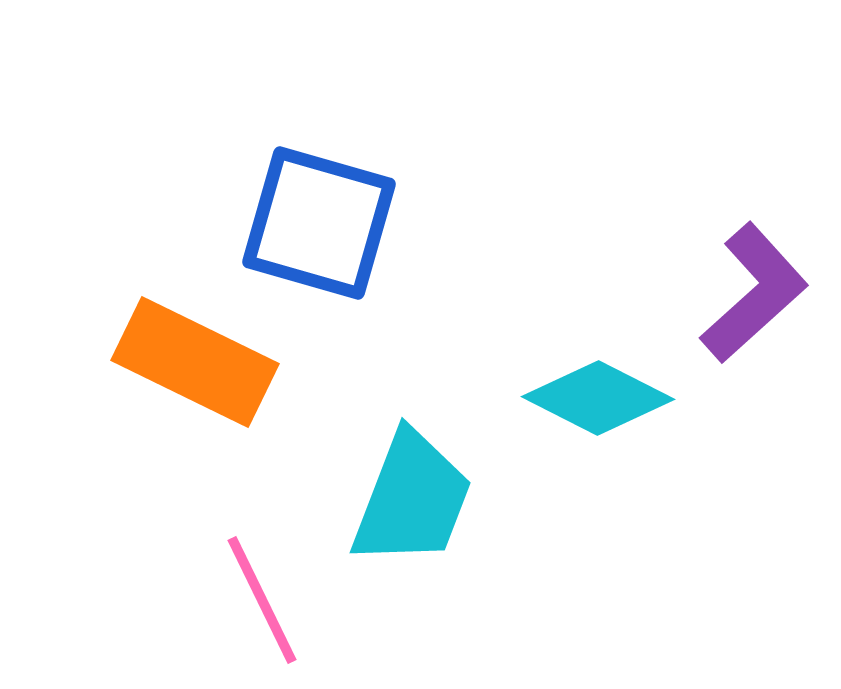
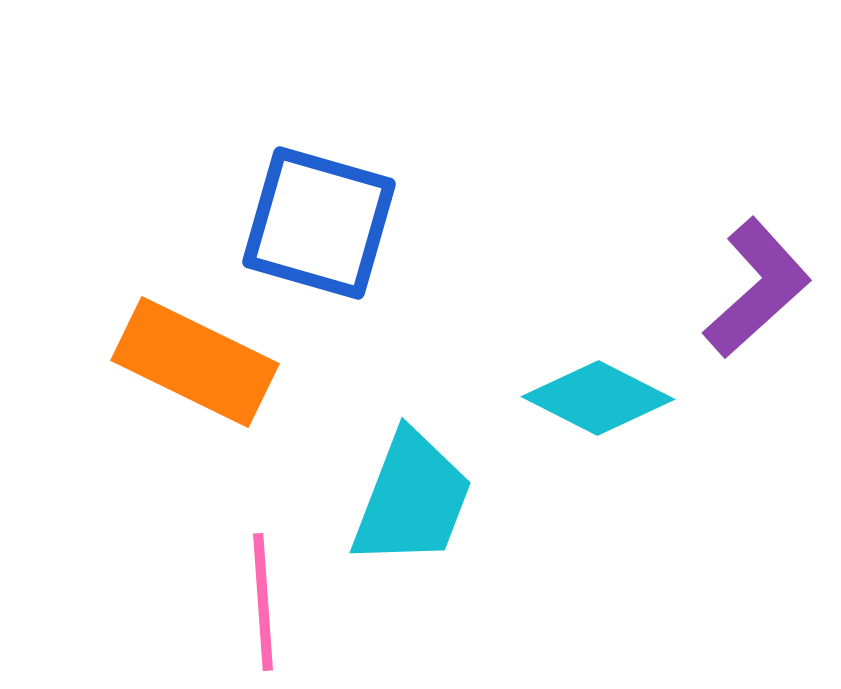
purple L-shape: moved 3 px right, 5 px up
pink line: moved 1 px right, 2 px down; rotated 22 degrees clockwise
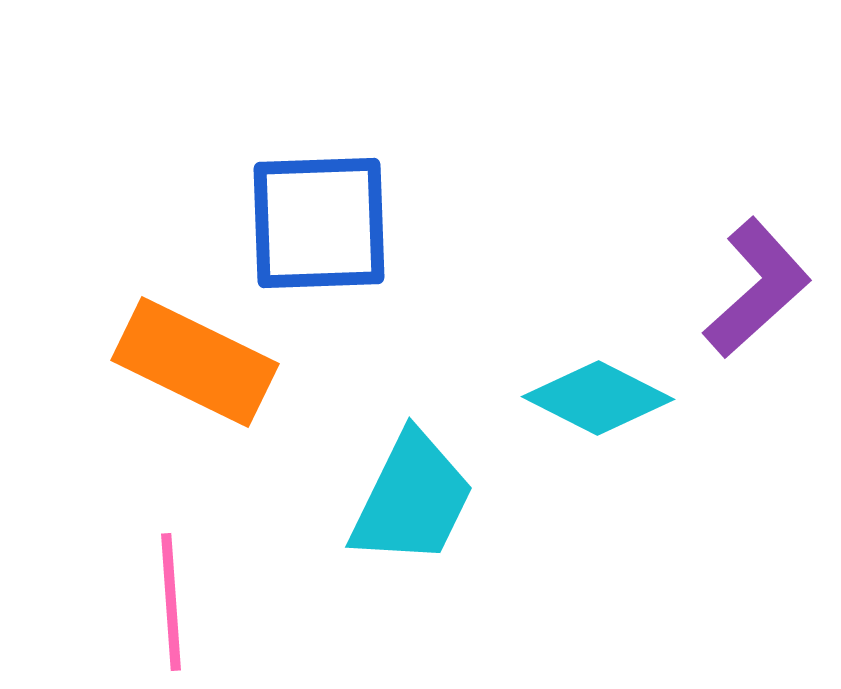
blue square: rotated 18 degrees counterclockwise
cyan trapezoid: rotated 5 degrees clockwise
pink line: moved 92 px left
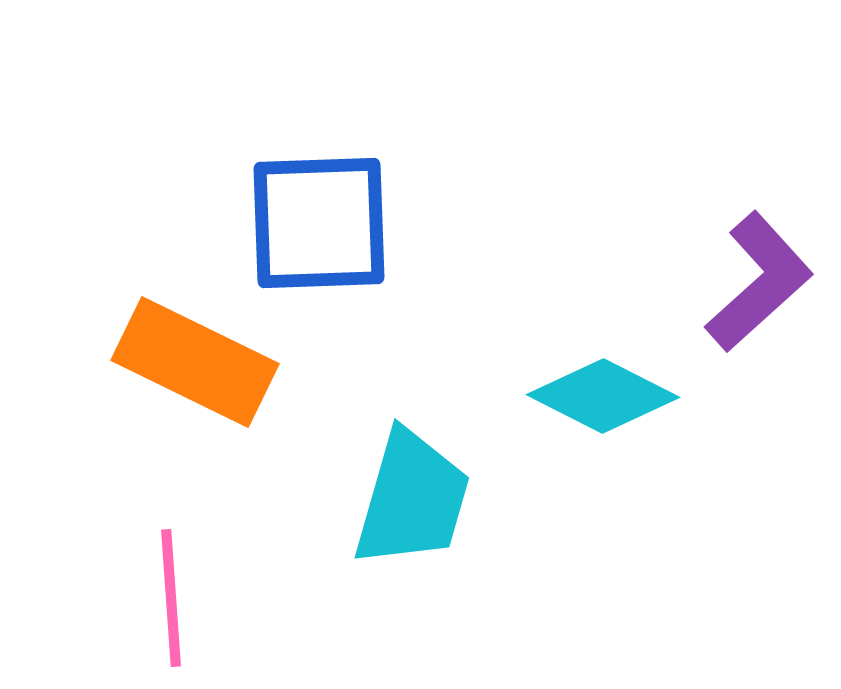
purple L-shape: moved 2 px right, 6 px up
cyan diamond: moved 5 px right, 2 px up
cyan trapezoid: rotated 10 degrees counterclockwise
pink line: moved 4 px up
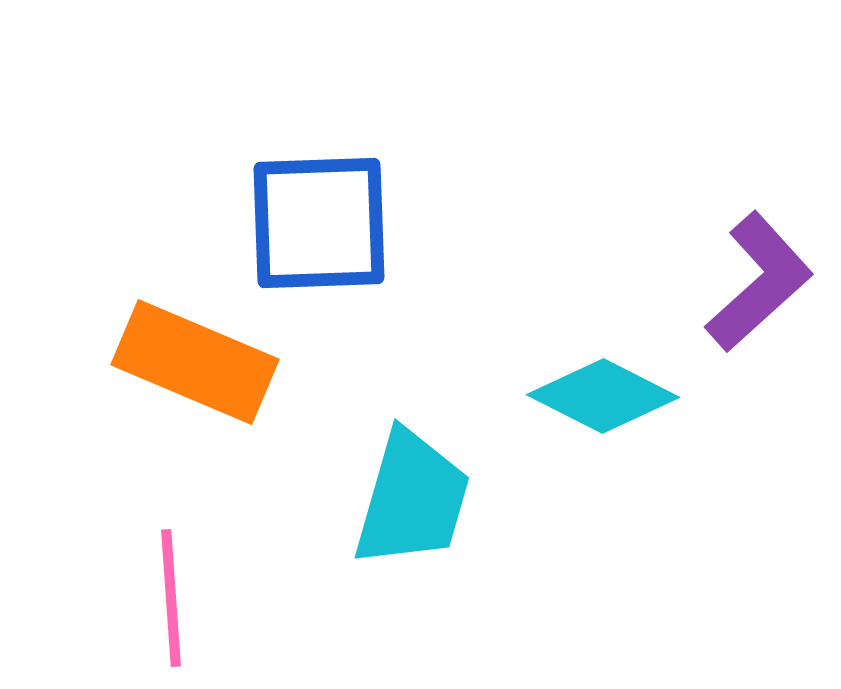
orange rectangle: rotated 3 degrees counterclockwise
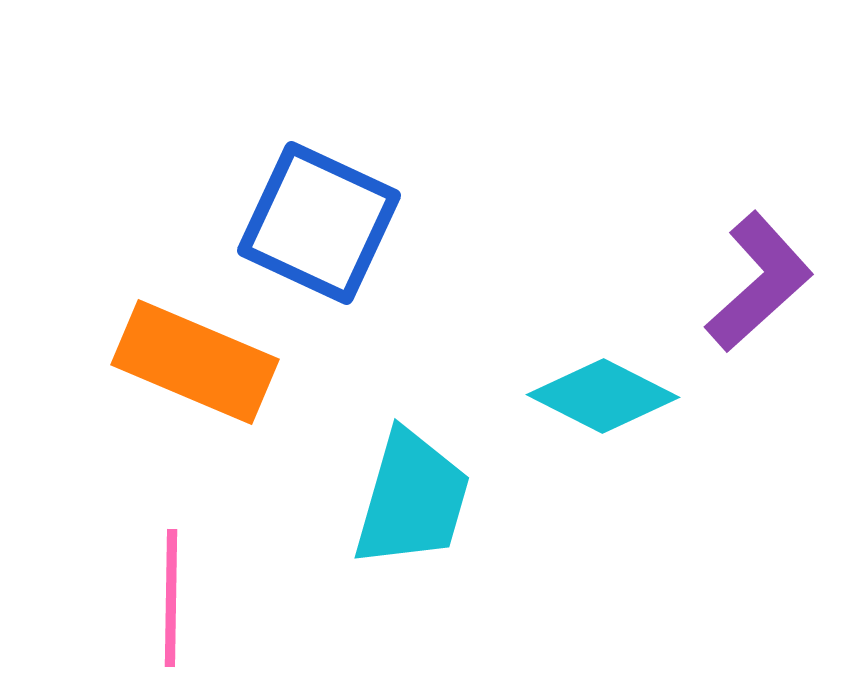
blue square: rotated 27 degrees clockwise
pink line: rotated 5 degrees clockwise
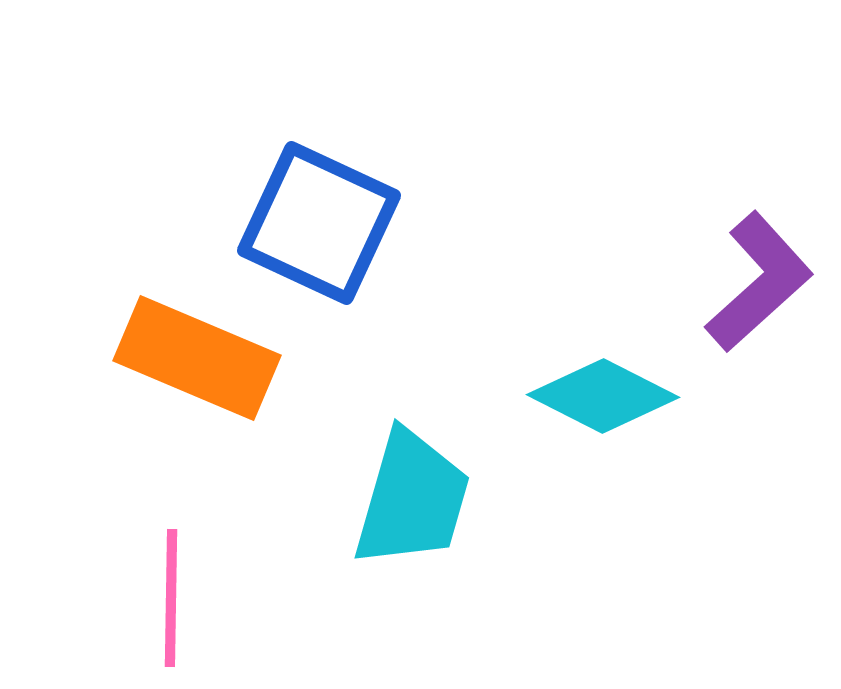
orange rectangle: moved 2 px right, 4 px up
